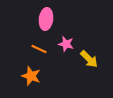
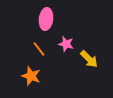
orange line: rotated 28 degrees clockwise
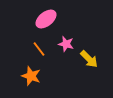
pink ellipse: rotated 45 degrees clockwise
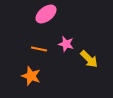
pink ellipse: moved 5 px up
orange line: rotated 42 degrees counterclockwise
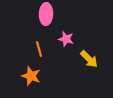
pink ellipse: rotated 50 degrees counterclockwise
pink star: moved 5 px up
orange line: rotated 63 degrees clockwise
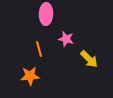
orange star: moved 1 px left; rotated 24 degrees counterclockwise
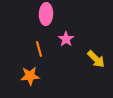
pink star: rotated 21 degrees clockwise
yellow arrow: moved 7 px right
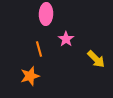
orange star: rotated 12 degrees counterclockwise
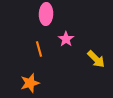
orange star: moved 7 px down
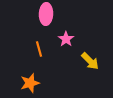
yellow arrow: moved 6 px left, 2 px down
